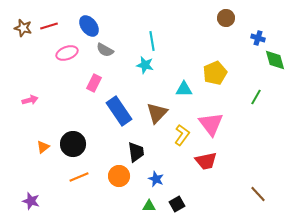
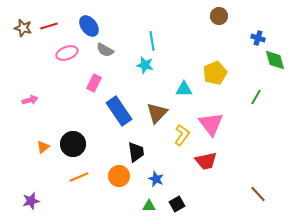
brown circle: moved 7 px left, 2 px up
purple star: rotated 30 degrees counterclockwise
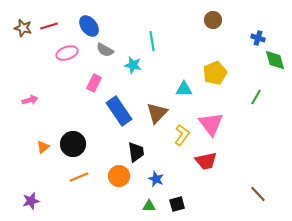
brown circle: moved 6 px left, 4 px down
cyan star: moved 12 px left
black square: rotated 14 degrees clockwise
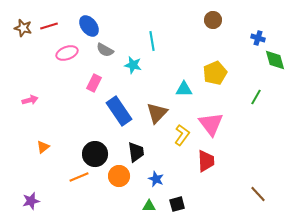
black circle: moved 22 px right, 10 px down
red trapezoid: rotated 80 degrees counterclockwise
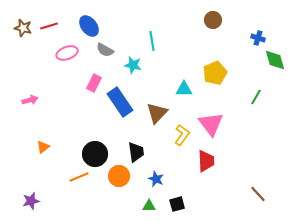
blue rectangle: moved 1 px right, 9 px up
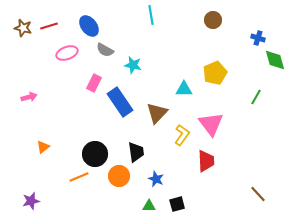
cyan line: moved 1 px left, 26 px up
pink arrow: moved 1 px left, 3 px up
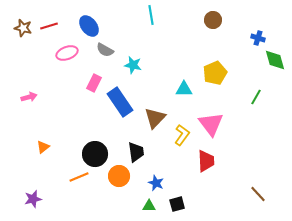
brown triangle: moved 2 px left, 5 px down
blue star: moved 4 px down
purple star: moved 2 px right, 2 px up
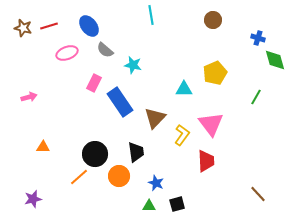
gray semicircle: rotated 12 degrees clockwise
orange triangle: rotated 40 degrees clockwise
orange line: rotated 18 degrees counterclockwise
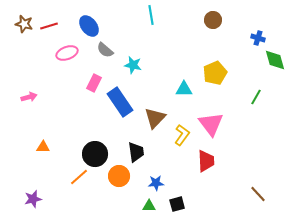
brown star: moved 1 px right, 4 px up
blue star: rotated 28 degrees counterclockwise
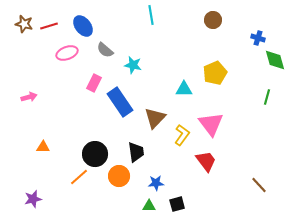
blue ellipse: moved 6 px left
green line: moved 11 px right; rotated 14 degrees counterclockwise
red trapezoid: rotated 35 degrees counterclockwise
brown line: moved 1 px right, 9 px up
